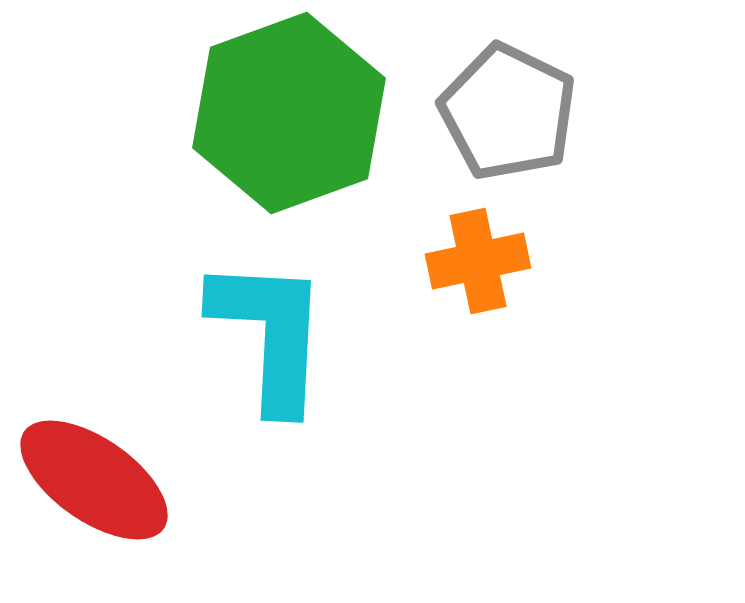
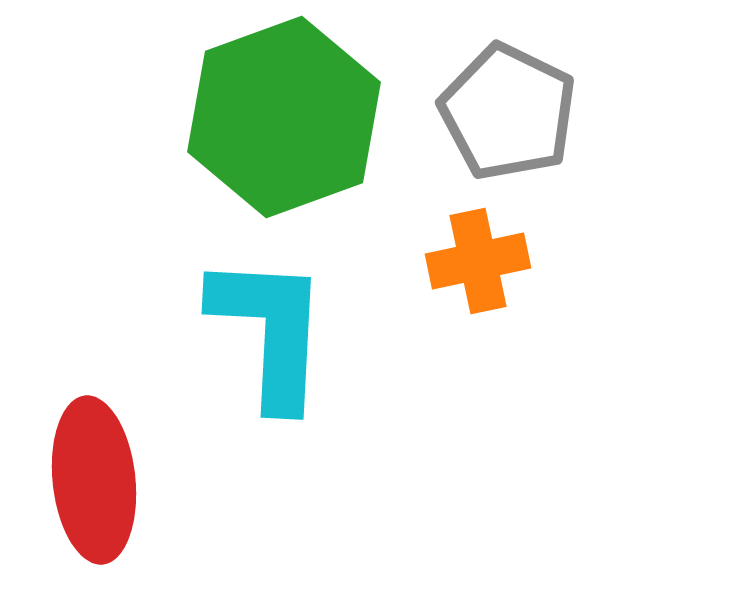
green hexagon: moved 5 px left, 4 px down
cyan L-shape: moved 3 px up
red ellipse: rotated 49 degrees clockwise
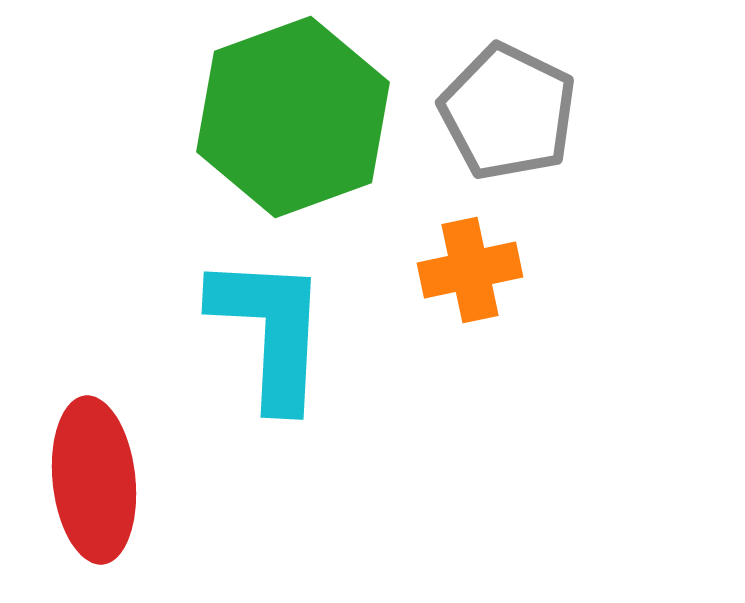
green hexagon: moved 9 px right
orange cross: moved 8 px left, 9 px down
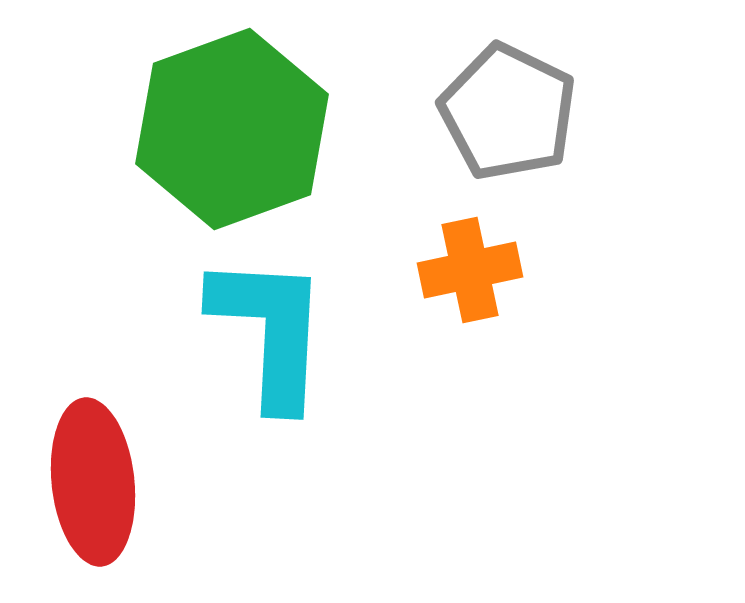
green hexagon: moved 61 px left, 12 px down
red ellipse: moved 1 px left, 2 px down
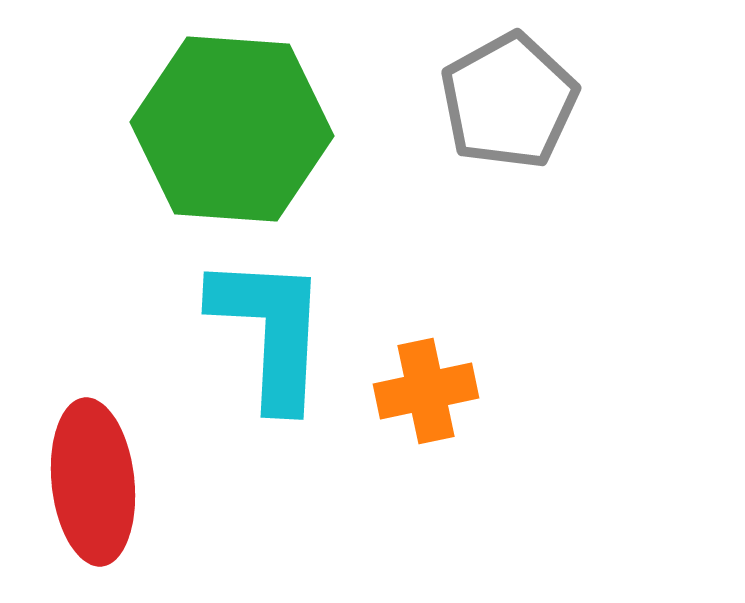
gray pentagon: moved 1 px right, 11 px up; rotated 17 degrees clockwise
green hexagon: rotated 24 degrees clockwise
orange cross: moved 44 px left, 121 px down
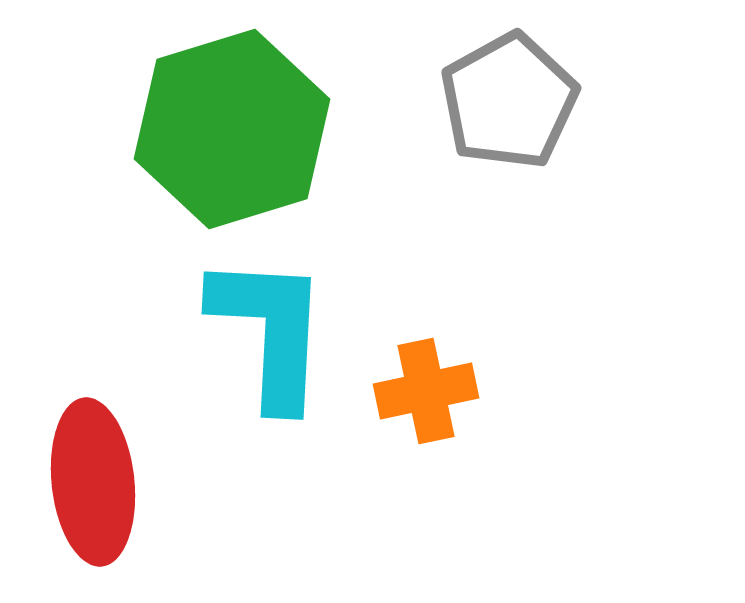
green hexagon: rotated 21 degrees counterclockwise
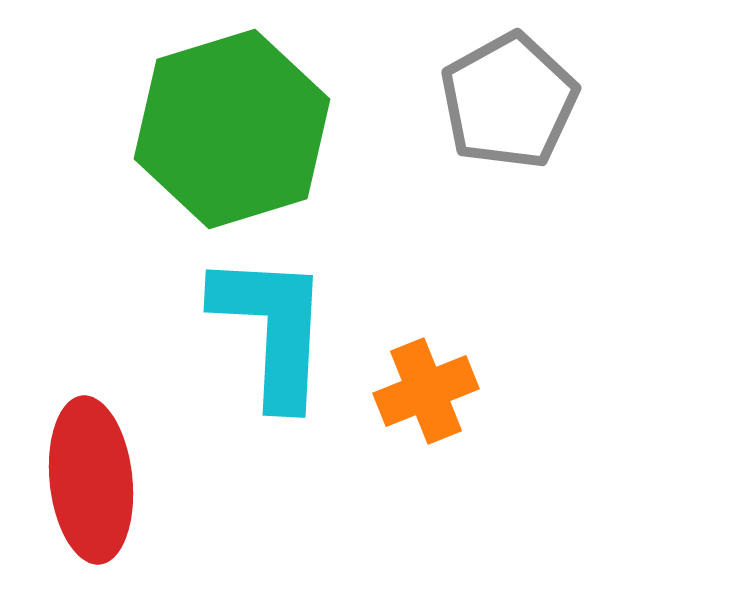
cyan L-shape: moved 2 px right, 2 px up
orange cross: rotated 10 degrees counterclockwise
red ellipse: moved 2 px left, 2 px up
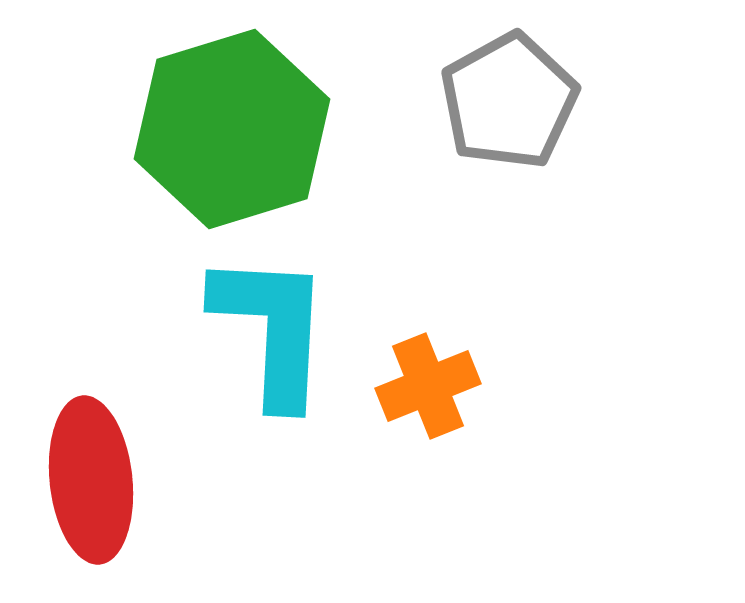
orange cross: moved 2 px right, 5 px up
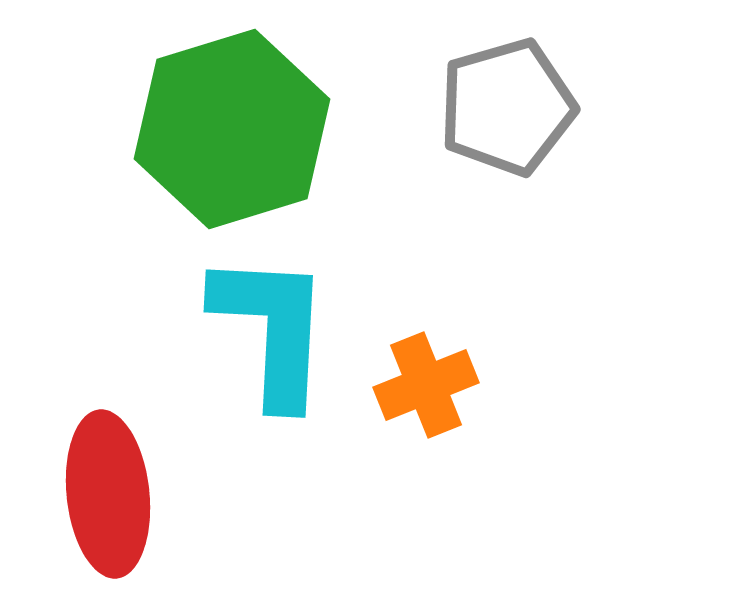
gray pentagon: moved 2 px left, 6 px down; rotated 13 degrees clockwise
orange cross: moved 2 px left, 1 px up
red ellipse: moved 17 px right, 14 px down
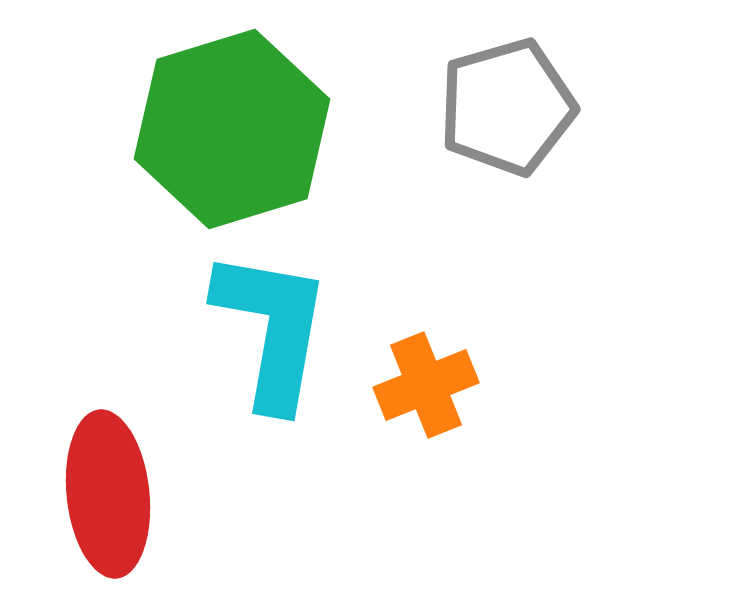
cyan L-shape: rotated 7 degrees clockwise
